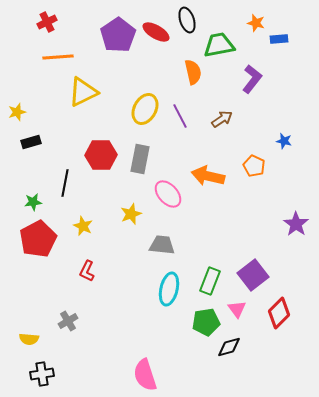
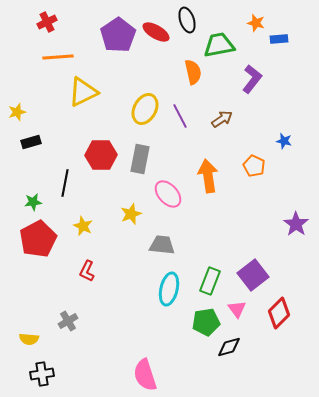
orange arrow at (208, 176): rotated 68 degrees clockwise
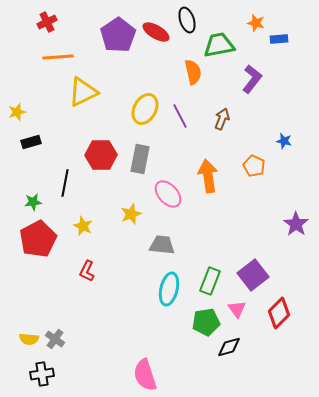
brown arrow at (222, 119): rotated 35 degrees counterclockwise
gray cross at (68, 321): moved 13 px left, 18 px down; rotated 24 degrees counterclockwise
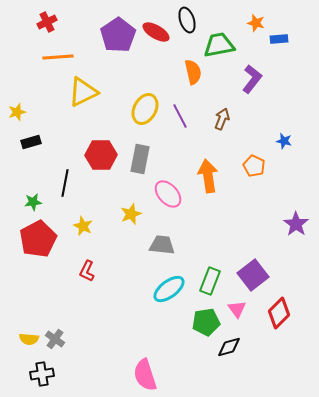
cyan ellipse at (169, 289): rotated 40 degrees clockwise
